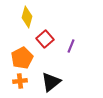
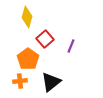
orange pentagon: moved 6 px right, 1 px down; rotated 10 degrees counterclockwise
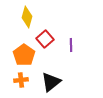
purple line: moved 1 px up; rotated 24 degrees counterclockwise
orange pentagon: moved 4 px left, 4 px up
orange cross: moved 1 px right, 1 px up
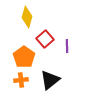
purple line: moved 4 px left, 1 px down
orange pentagon: moved 2 px down
black triangle: moved 1 px left, 2 px up
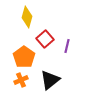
purple line: rotated 16 degrees clockwise
orange cross: rotated 16 degrees counterclockwise
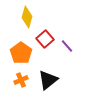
purple line: rotated 56 degrees counterclockwise
orange pentagon: moved 3 px left, 4 px up
black triangle: moved 2 px left
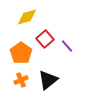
yellow diamond: rotated 60 degrees clockwise
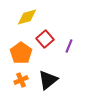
purple line: moved 2 px right; rotated 64 degrees clockwise
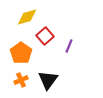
red square: moved 3 px up
black triangle: rotated 15 degrees counterclockwise
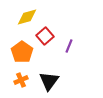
orange pentagon: moved 1 px right, 1 px up
black triangle: moved 1 px right, 1 px down
